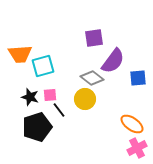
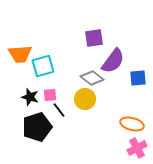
orange ellipse: rotated 20 degrees counterclockwise
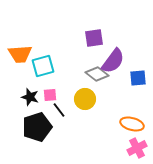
gray diamond: moved 5 px right, 4 px up
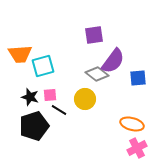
purple square: moved 3 px up
black line: rotated 21 degrees counterclockwise
black pentagon: moved 3 px left, 1 px up
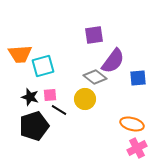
gray diamond: moved 2 px left, 3 px down
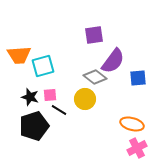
orange trapezoid: moved 1 px left, 1 px down
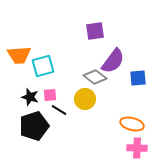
purple square: moved 1 px right, 4 px up
pink cross: rotated 30 degrees clockwise
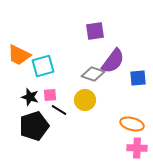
orange trapezoid: rotated 30 degrees clockwise
gray diamond: moved 2 px left, 3 px up; rotated 20 degrees counterclockwise
yellow circle: moved 1 px down
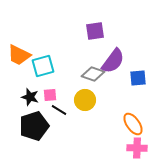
orange ellipse: moved 1 px right; rotated 40 degrees clockwise
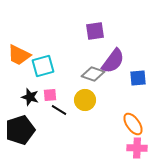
black pentagon: moved 14 px left, 4 px down
